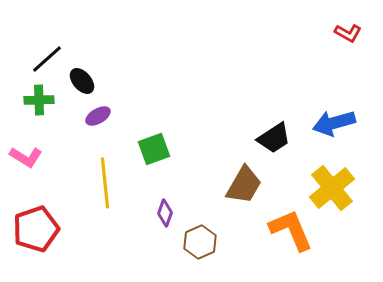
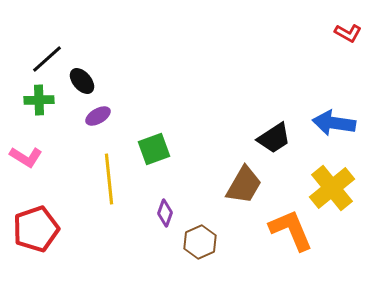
blue arrow: rotated 24 degrees clockwise
yellow line: moved 4 px right, 4 px up
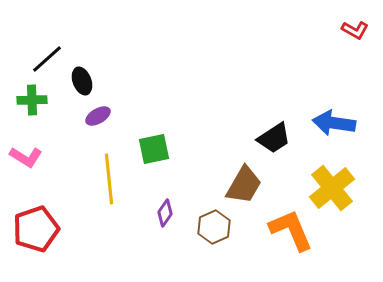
red L-shape: moved 7 px right, 3 px up
black ellipse: rotated 20 degrees clockwise
green cross: moved 7 px left
green square: rotated 8 degrees clockwise
purple diamond: rotated 16 degrees clockwise
brown hexagon: moved 14 px right, 15 px up
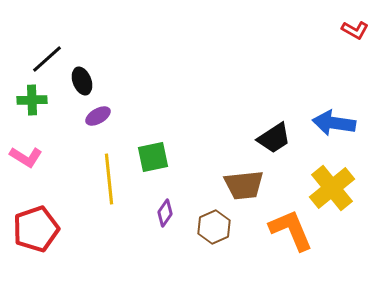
green square: moved 1 px left, 8 px down
brown trapezoid: rotated 54 degrees clockwise
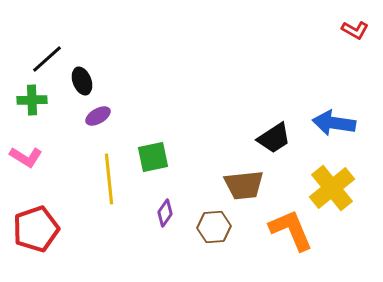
brown hexagon: rotated 20 degrees clockwise
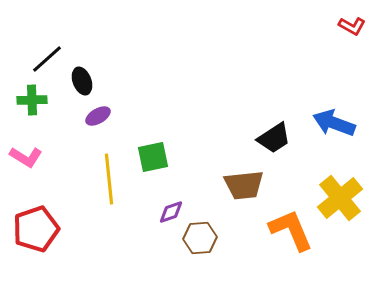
red L-shape: moved 3 px left, 4 px up
blue arrow: rotated 12 degrees clockwise
yellow cross: moved 8 px right, 10 px down
purple diamond: moved 6 px right, 1 px up; rotated 36 degrees clockwise
brown hexagon: moved 14 px left, 11 px down
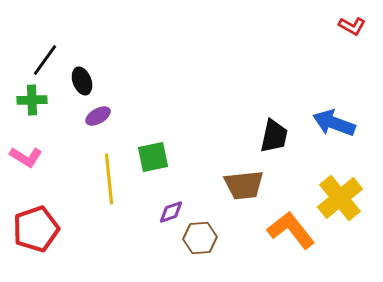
black line: moved 2 px left, 1 px down; rotated 12 degrees counterclockwise
black trapezoid: moved 2 px up; rotated 45 degrees counterclockwise
orange L-shape: rotated 15 degrees counterclockwise
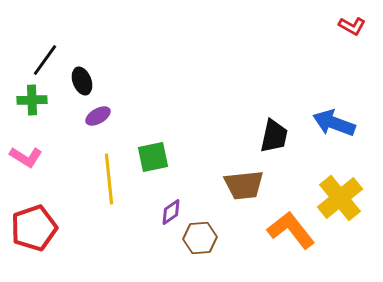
purple diamond: rotated 16 degrees counterclockwise
red pentagon: moved 2 px left, 1 px up
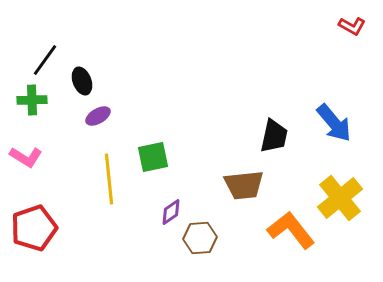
blue arrow: rotated 150 degrees counterclockwise
